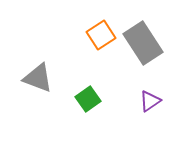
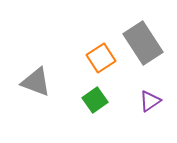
orange square: moved 23 px down
gray triangle: moved 2 px left, 4 px down
green square: moved 7 px right, 1 px down
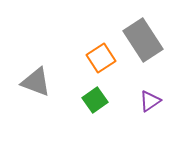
gray rectangle: moved 3 px up
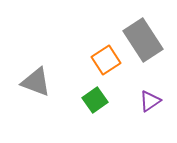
orange square: moved 5 px right, 2 px down
